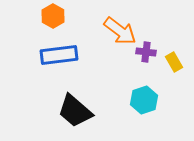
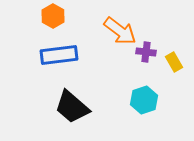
black trapezoid: moved 3 px left, 4 px up
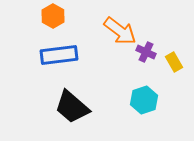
purple cross: rotated 18 degrees clockwise
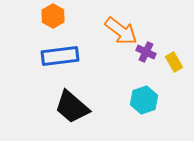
orange arrow: moved 1 px right
blue rectangle: moved 1 px right, 1 px down
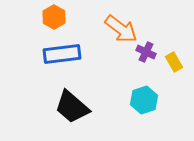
orange hexagon: moved 1 px right, 1 px down
orange arrow: moved 2 px up
blue rectangle: moved 2 px right, 2 px up
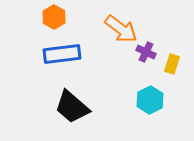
yellow rectangle: moved 2 px left, 2 px down; rotated 48 degrees clockwise
cyan hexagon: moved 6 px right; rotated 8 degrees counterclockwise
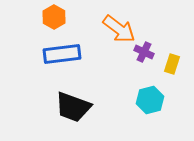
orange arrow: moved 2 px left
purple cross: moved 2 px left
cyan hexagon: rotated 12 degrees clockwise
black trapezoid: moved 1 px right; rotated 21 degrees counterclockwise
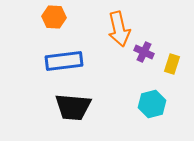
orange hexagon: rotated 25 degrees counterclockwise
orange arrow: rotated 40 degrees clockwise
blue rectangle: moved 2 px right, 7 px down
cyan hexagon: moved 2 px right, 4 px down
black trapezoid: rotated 15 degrees counterclockwise
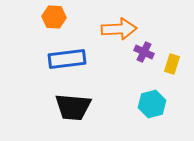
orange arrow: rotated 80 degrees counterclockwise
blue rectangle: moved 3 px right, 2 px up
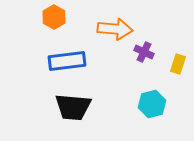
orange hexagon: rotated 25 degrees clockwise
orange arrow: moved 4 px left; rotated 8 degrees clockwise
blue rectangle: moved 2 px down
yellow rectangle: moved 6 px right
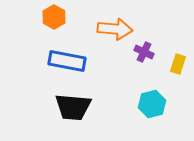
blue rectangle: rotated 18 degrees clockwise
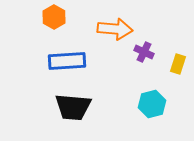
blue rectangle: rotated 15 degrees counterclockwise
